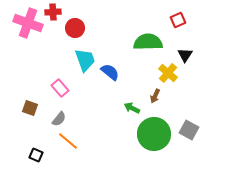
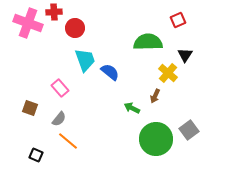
red cross: moved 1 px right
gray square: rotated 24 degrees clockwise
green circle: moved 2 px right, 5 px down
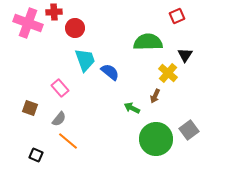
red square: moved 1 px left, 4 px up
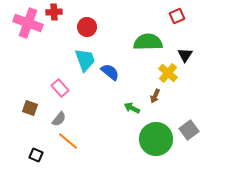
red circle: moved 12 px right, 1 px up
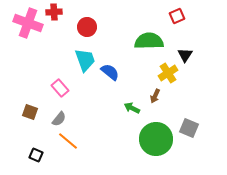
green semicircle: moved 1 px right, 1 px up
yellow cross: rotated 18 degrees clockwise
brown square: moved 4 px down
gray square: moved 2 px up; rotated 30 degrees counterclockwise
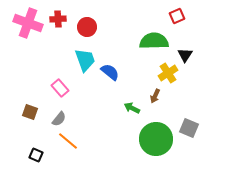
red cross: moved 4 px right, 7 px down
green semicircle: moved 5 px right
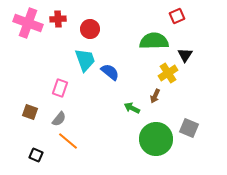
red circle: moved 3 px right, 2 px down
pink rectangle: rotated 60 degrees clockwise
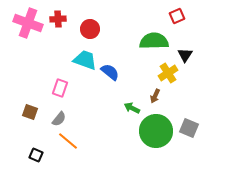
cyan trapezoid: rotated 50 degrees counterclockwise
green circle: moved 8 px up
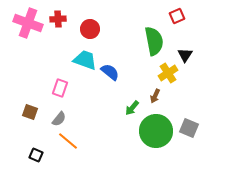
green semicircle: rotated 80 degrees clockwise
green arrow: rotated 77 degrees counterclockwise
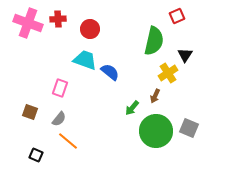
green semicircle: rotated 24 degrees clockwise
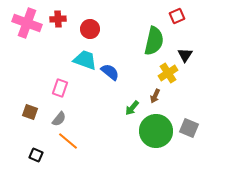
pink cross: moved 1 px left
